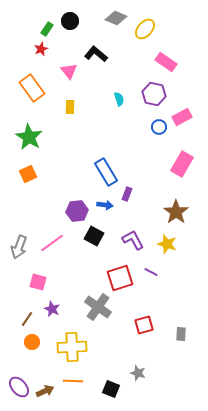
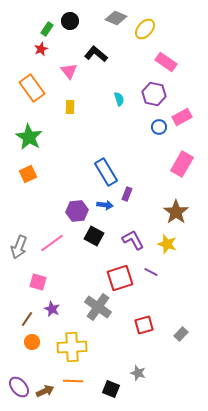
gray rectangle at (181, 334): rotated 40 degrees clockwise
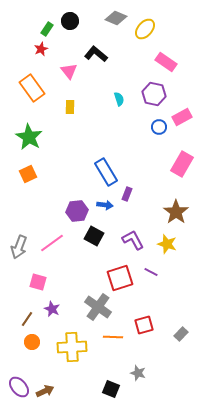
orange line at (73, 381): moved 40 px right, 44 px up
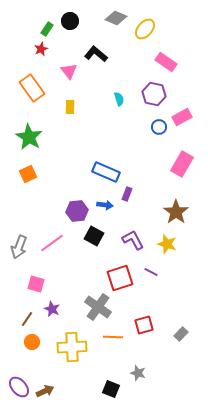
blue rectangle at (106, 172): rotated 36 degrees counterclockwise
pink square at (38, 282): moved 2 px left, 2 px down
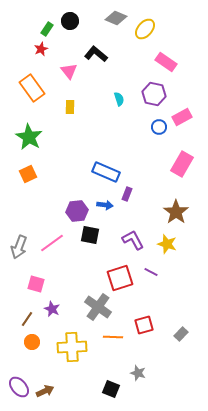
black square at (94, 236): moved 4 px left, 1 px up; rotated 18 degrees counterclockwise
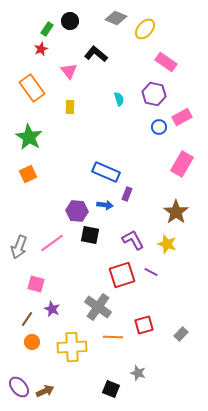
purple hexagon at (77, 211): rotated 10 degrees clockwise
red square at (120, 278): moved 2 px right, 3 px up
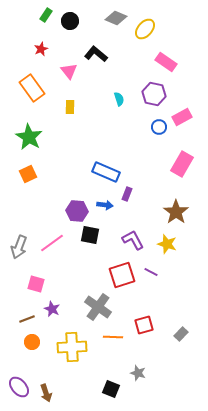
green rectangle at (47, 29): moved 1 px left, 14 px up
brown line at (27, 319): rotated 35 degrees clockwise
brown arrow at (45, 391): moved 1 px right, 2 px down; rotated 96 degrees clockwise
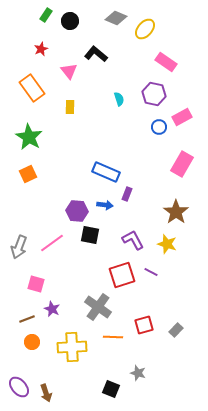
gray rectangle at (181, 334): moved 5 px left, 4 px up
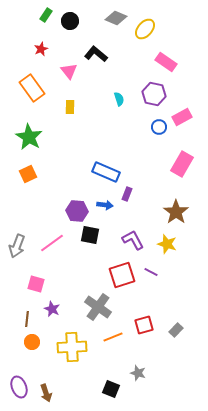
gray arrow at (19, 247): moved 2 px left, 1 px up
brown line at (27, 319): rotated 63 degrees counterclockwise
orange line at (113, 337): rotated 24 degrees counterclockwise
purple ellipse at (19, 387): rotated 20 degrees clockwise
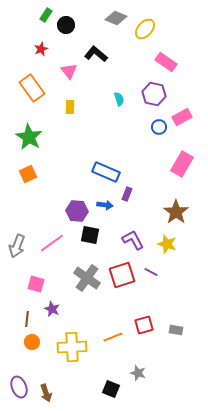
black circle at (70, 21): moved 4 px left, 4 px down
gray cross at (98, 307): moved 11 px left, 29 px up
gray rectangle at (176, 330): rotated 56 degrees clockwise
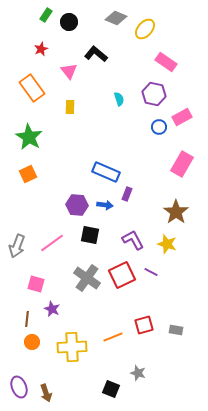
black circle at (66, 25): moved 3 px right, 3 px up
purple hexagon at (77, 211): moved 6 px up
red square at (122, 275): rotated 8 degrees counterclockwise
